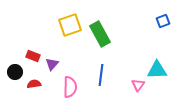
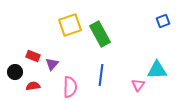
red semicircle: moved 1 px left, 2 px down
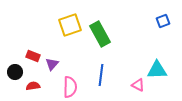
pink triangle: rotated 40 degrees counterclockwise
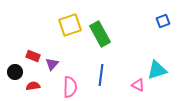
cyan triangle: rotated 15 degrees counterclockwise
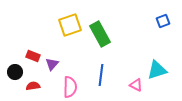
pink triangle: moved 2 px left
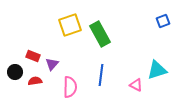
red semicircle: moved 2 px right, 5 px up
